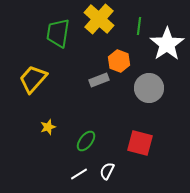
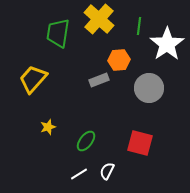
orange hexagon: moved 1 px up; rotated 25 degrees counterclockwise
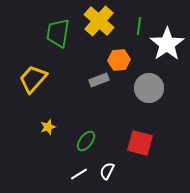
yellow cross: moved 2 px down
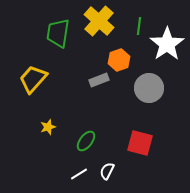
orange hexagon: rotated 15 degrees counterclockwise
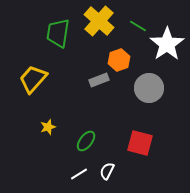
green line: moved 1 px left; rotated 66 degrees counterclockwise
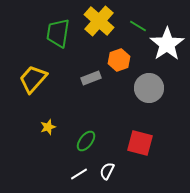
gray rectangle: moved 8 px left, 2 px up
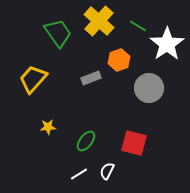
green trapezoid: rotated 136 degrees clockwise
yellow star: rotated 14 degrees clockwise
red square: moved 6 px left
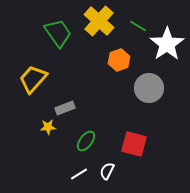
gray rectangle: moved 26 px left, 30 px down
red square: moved 1 px down
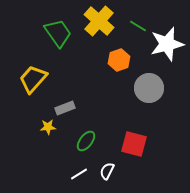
white star: rotated 20 degrees clockwise
